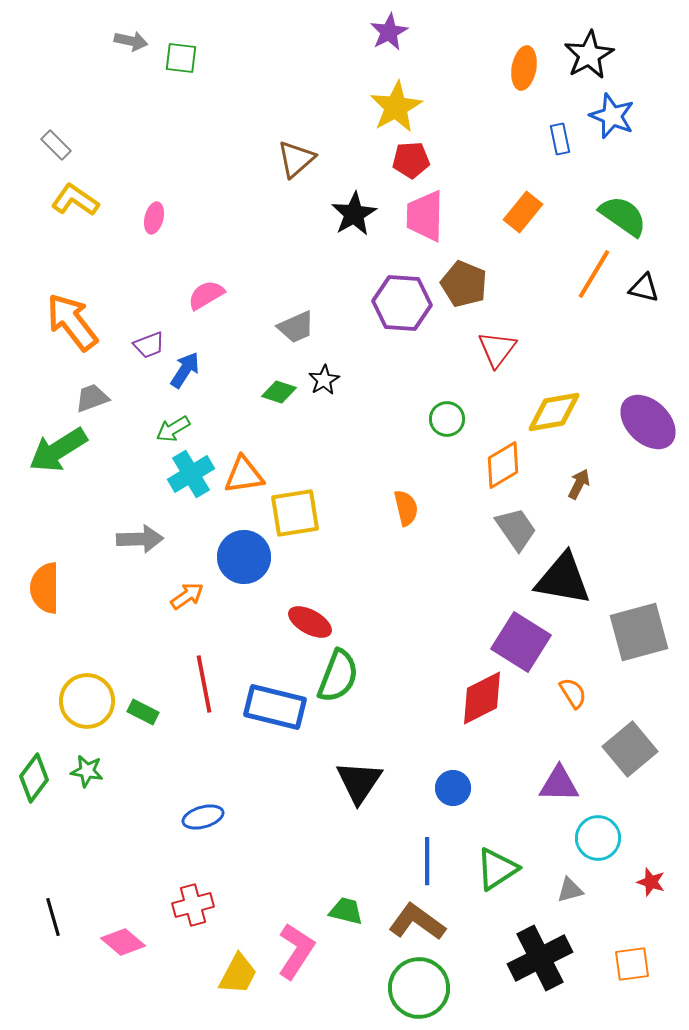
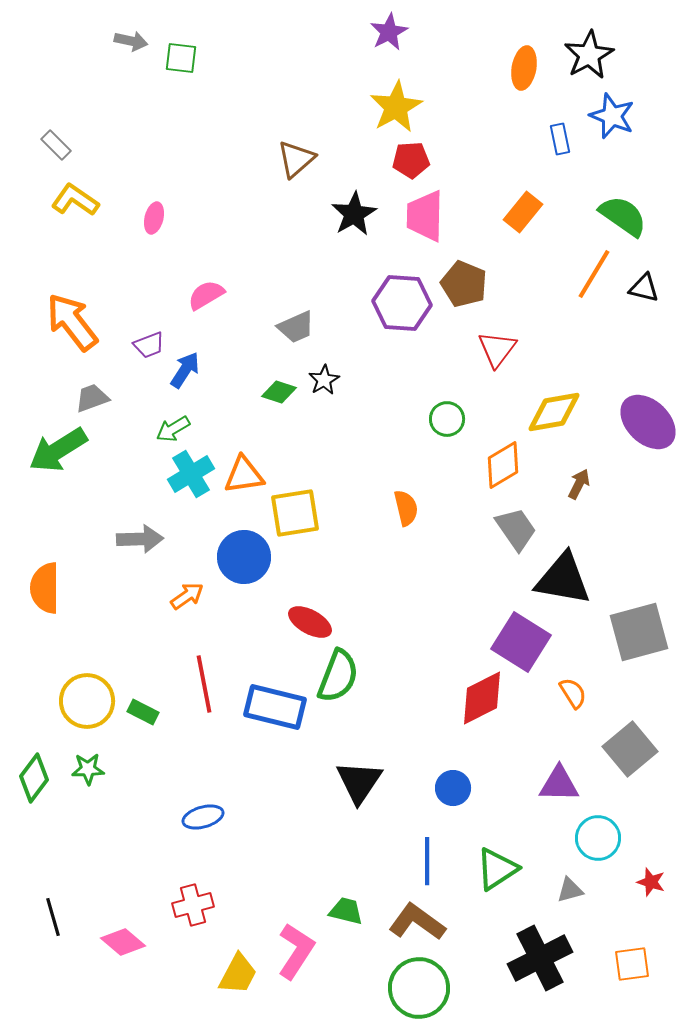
green star at (87, 771): moved 1 px right, 2 px up; rotated 12 degrees counterclockwise
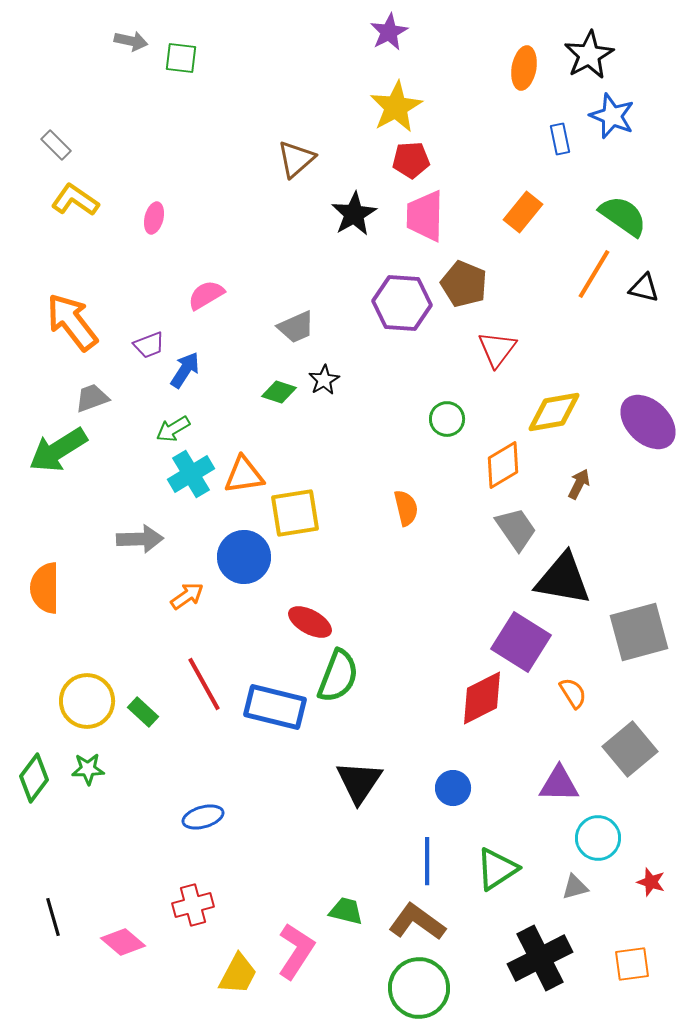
red line at (204, 684): rotated 18 degrees counterclockwise
green rectangle at (143, 712): rotated 16 degrees clockwise
gray triangle at (570, 890): moved 5 px right, 3 px up
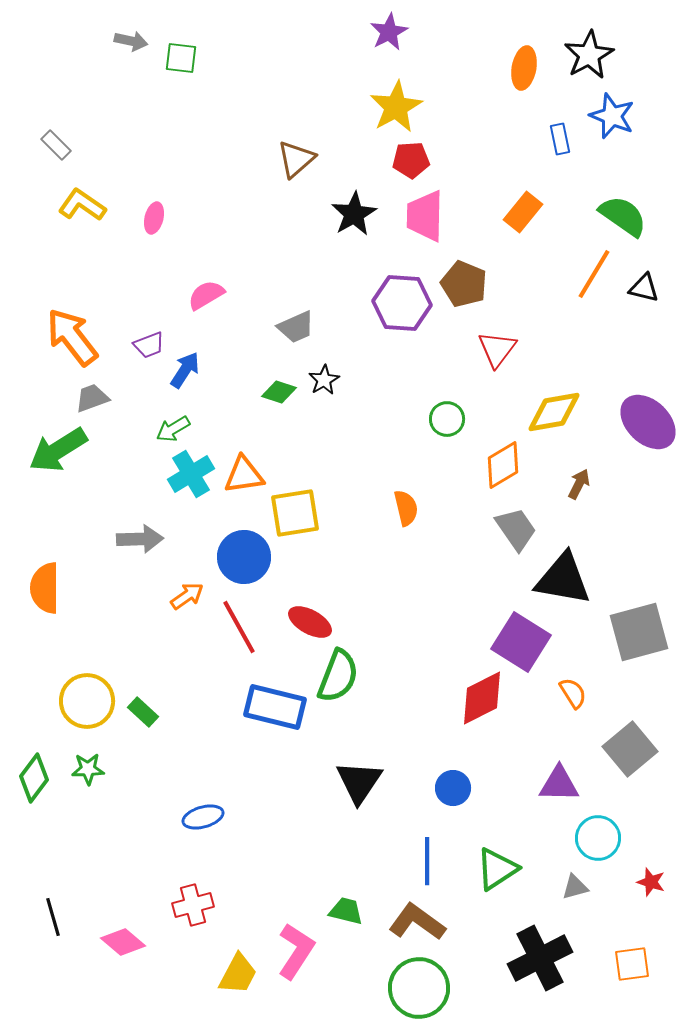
yellow L-shape at (75, 200): moved 7 px right, 5 px down
orange arrow at (72, 322): moved 15 px down
red line at (204, 684): moved 35 px right, 57 px up
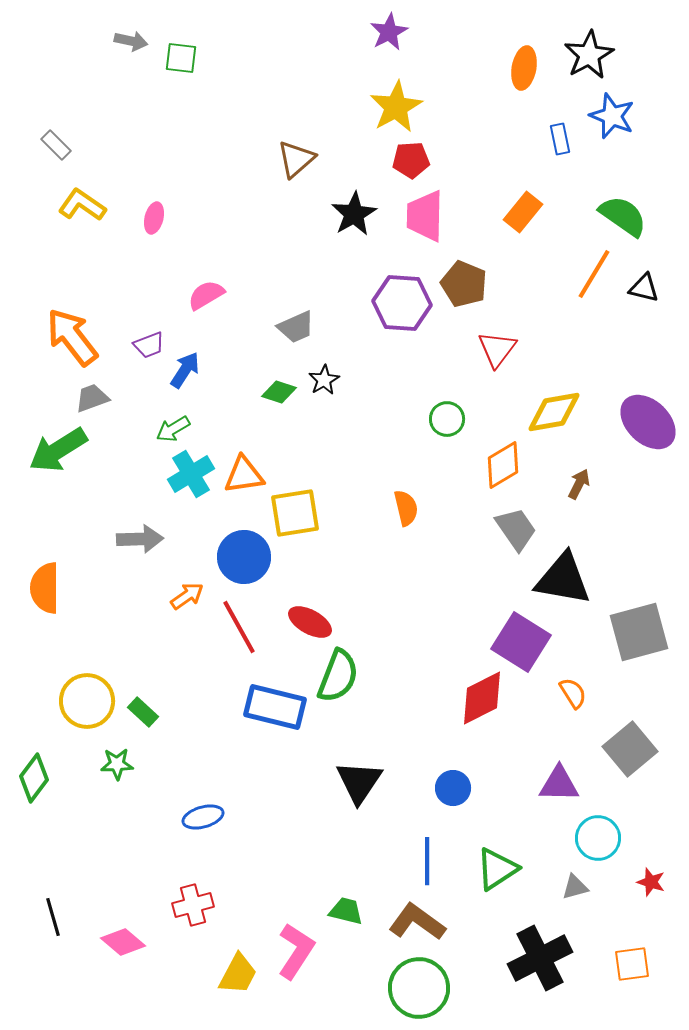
green star at (88, 769): moved 29 px right, 5 px up
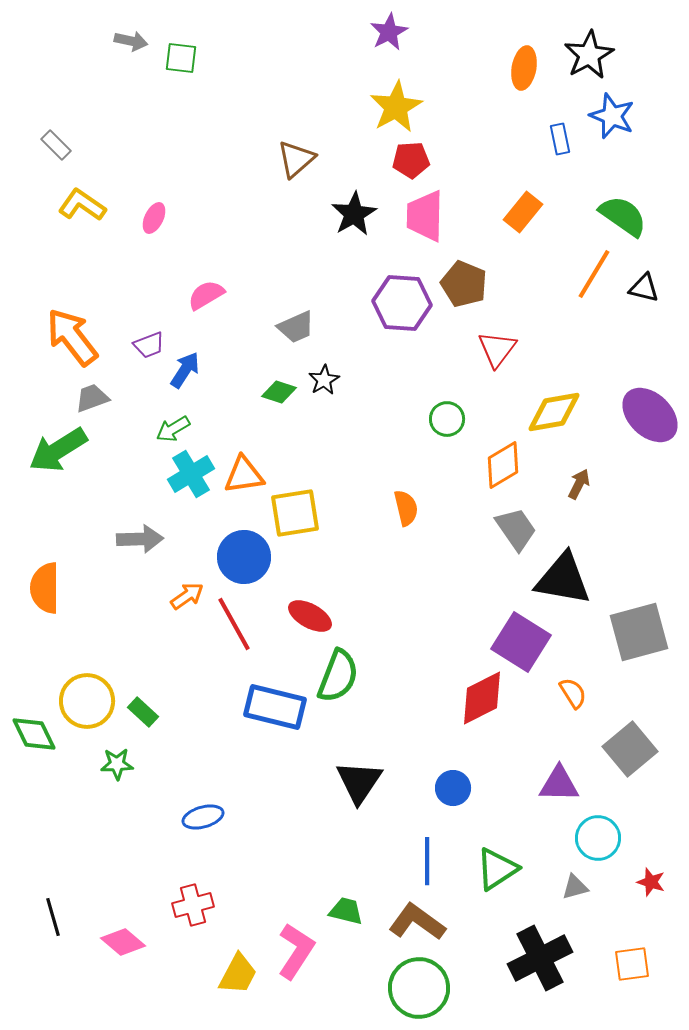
pink ellipse at (154, 218): rotated 12 degrees clockwise
purple ellipse at (648, 422): moved 2 px right, 7 px up
red ellipse at (310, 622): moved 6 px up
red line at (239, 627): moved 5 px left, 3 px up
green diamond at (34, 778): moved 44 px up; rotated 63 degrees counterclockwise
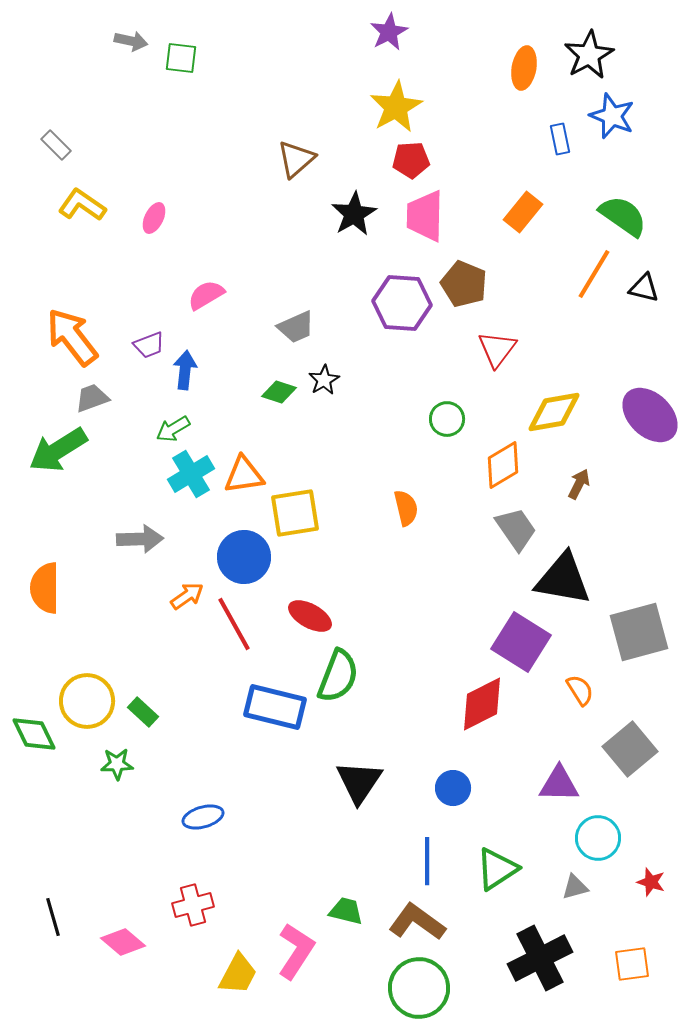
blue arrow at (185, 370): rotated 27 degrees counterclockwise
orange semicircle at (573, 693): moved 7 px right, 3 px up
red diamond at (482, 698): moved 6 px down
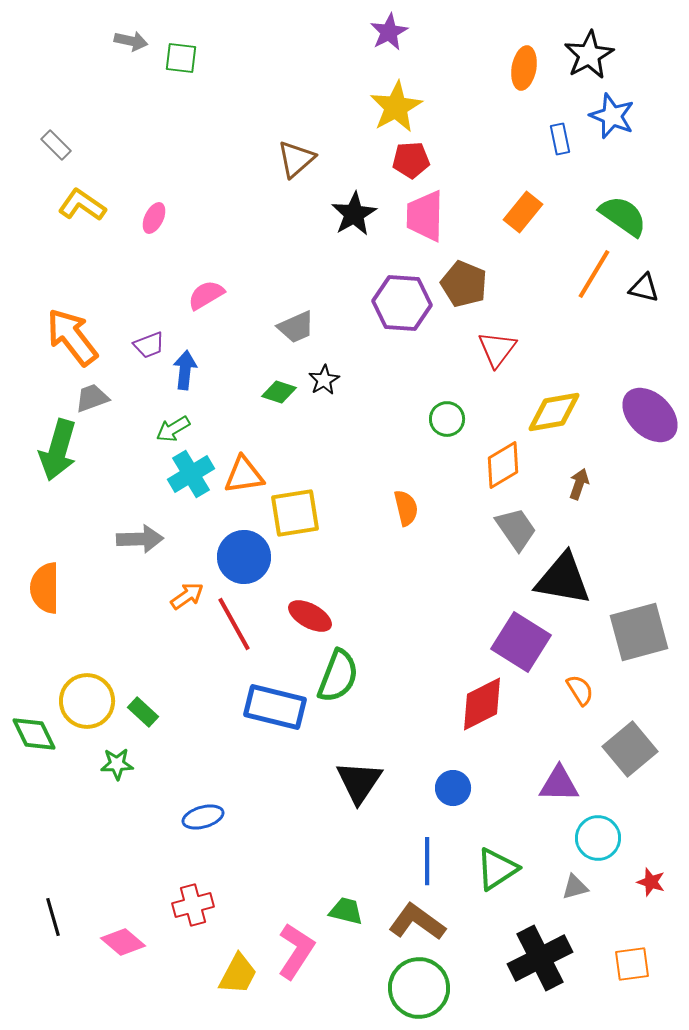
green arrow at (58, 450): rotated 42 degrees counterclockwise
brown arrow at (579, 484): rotated 8 degrees counterclockwise
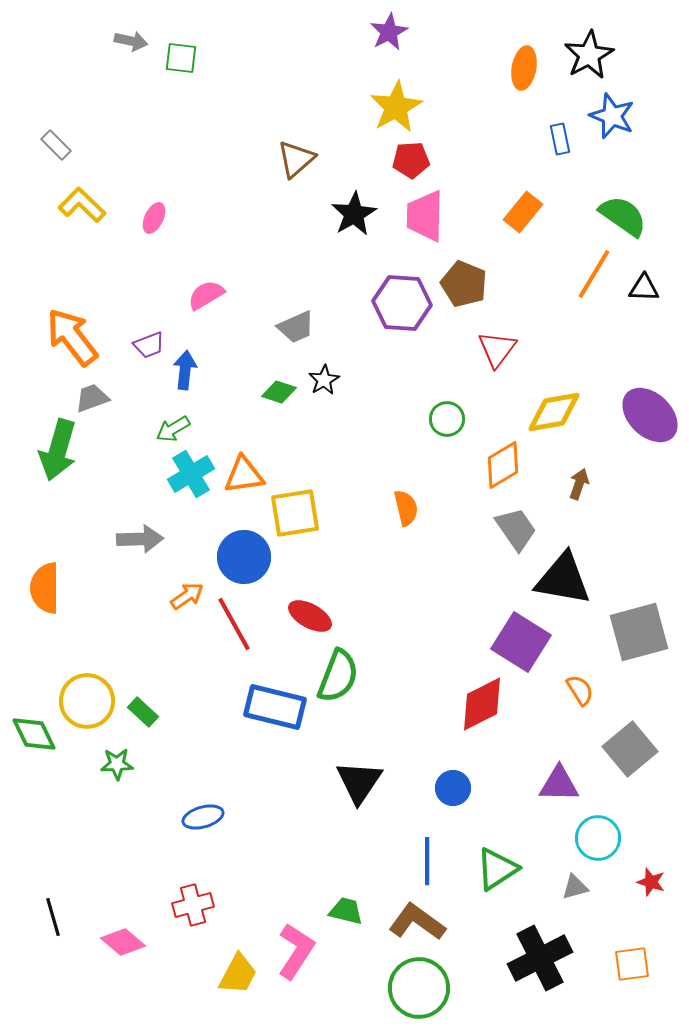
yellow L-shape at (82, 205): rotated 9 degrees clockwise
black triangle at (644, 288): rotated 12 degrees counterclockwise
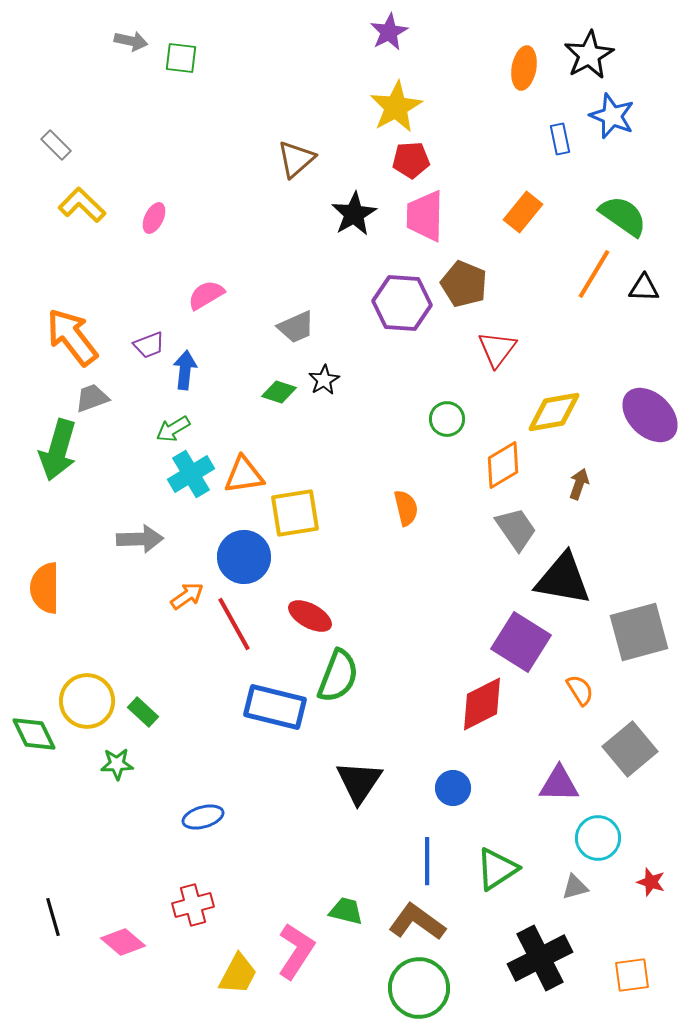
orange square at (632, 964): moved 11 px down
